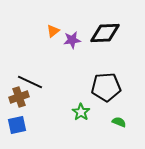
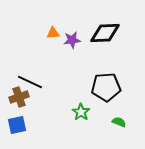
orange triangle: moved 2 px down; rotated 32 degrees clockwise
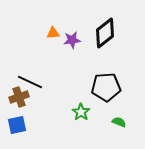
black diamond: rotated 36 degrees counterclockwise
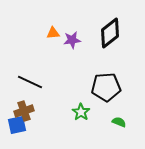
black diamond: moved 5 px right
brown cross: moved 5 px right, 14 px down
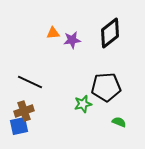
green star: moved 2 px right, 8 px up; rotated 24 degrees clockwise
blue square: moved 2 px right, 1 px down
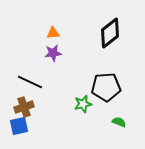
purple star: moved 19 px left, 13 px down
brown cross: moved 4 px up
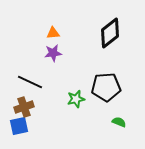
green star: moved 7 px left, 5 px up
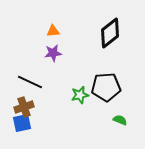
orange triangle: moved 2 px up
green star: moved 4 px right, 4 px up
green semicircle: moved 1 px right, 2 px up
blue square: moved 3 px right, 3 px up
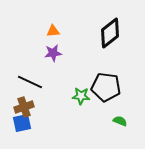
black pentagon: rotated 12 degrees clockwise
green star: moved 1 px right, 1 px down; rotated 18 degrees clockwise
green semicircle: moved 1 px down
